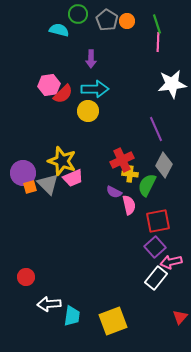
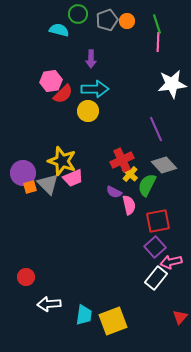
gray pentagon: rotated 20 degrees clockwise
pink hexagon: moved 2 px right, 4 px up
gray diamond: rotated 70 degrees counterclockwise
yellow cross: rotated 35 degrees clockwise
cyan trapezoid: moved 12 px right, 1 px up
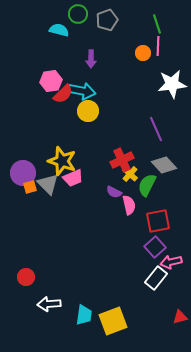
orange circle: moved 16 px right, 32 px down
pink line: moved 4 px down
cyan arrow: moved 13 px left, 2 px down; rotated 12 degrees clockwise
red triangle: rotated 35 degrees clockwise
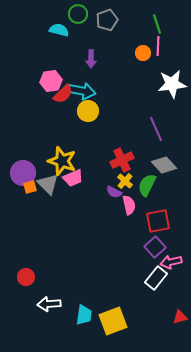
yellow cross: moved 5 px left, 7 px down
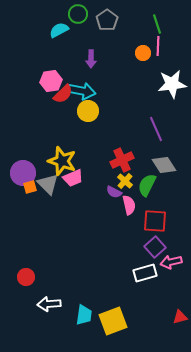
gray pentagon: rotated 15 degrees counterclockwise
cyan semicircle: rotated 42 degrees counterclockwise
gray diamond: rotated 10 degrees clockwise
red square: moved 3 px left; rotated 15 degrees clockwise
white rectangle: moved 11 px left, 5 px up; rotated 35 degrees clockwise
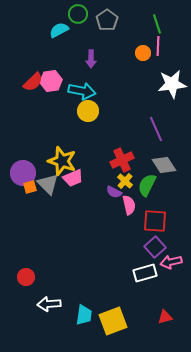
red semicircle: moved 30 px left, 12 px up
red triangle: moved 15 px left
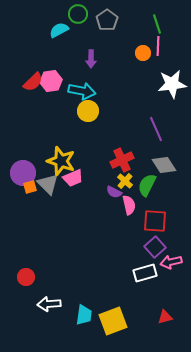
yellow star: moved 1 px left
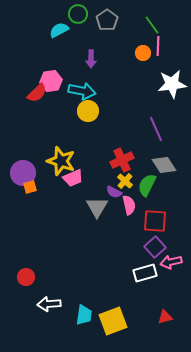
green line: moved 5 px left, 1 px down; rotated 18 degrees counterclockwise
red semicircle: moved 4 px right, 11 px down
gray triangle: moved 49 px right, 23 px down; rotated 15 degrees clockwise
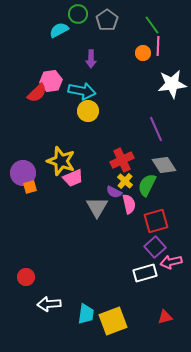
pink semicircle: moved 1 px up
red square: moved 1 px right; rotated 20 degrees counterclockwise
cyan trapezoid: moved 2 px right, 1 px up
